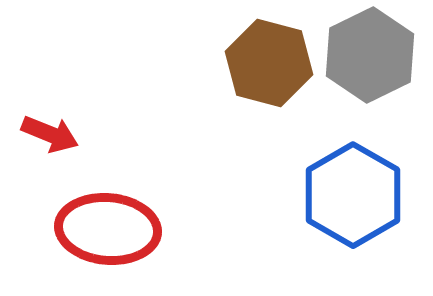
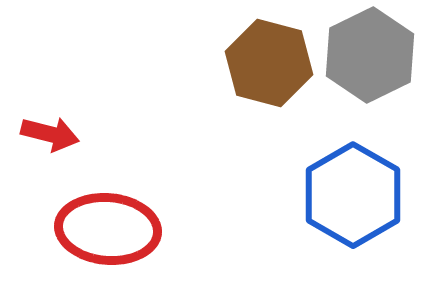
red arrow: rotated 8 degrees counterclockwise
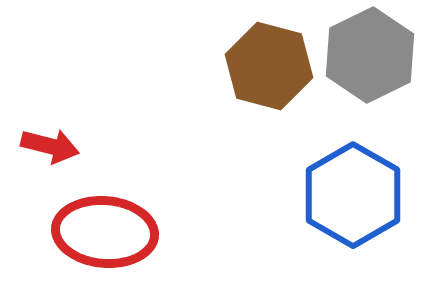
brown hexagon: moved 3 px down
red arrow: moved 12 px down
red ellipse: moved 3 px left, 3 px down
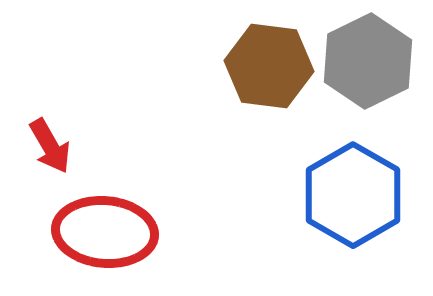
gray hexagon: moved 2 px left, 6 px down
brown hexagon: rotated 8 degrees counterclockwise
red arrow: rotated 46 degrees clockwise
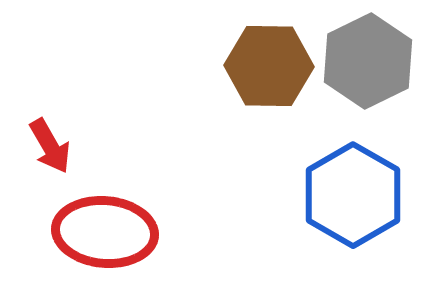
brown hexagon: rotated 6 degrees counterclockwise
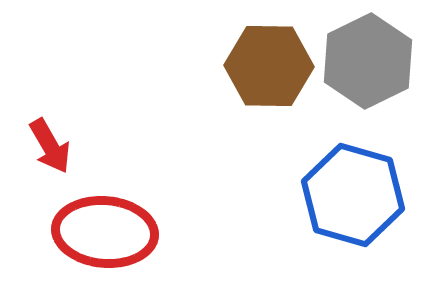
blue hexagon: rotated 14 degrees counterclockwise
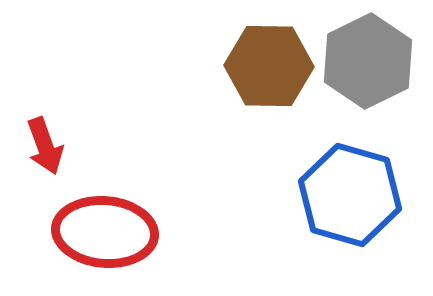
red arrow: moved 5 px left; rotated 10 degrees clockwise
blue hexagon: moved 3 px left
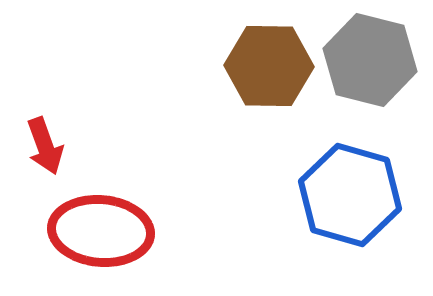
gray hexagon: moved 2 px right, 1 px up; rotated 20 degrees counterclockwise
red ellipse: moved 4 px left, 1 px up
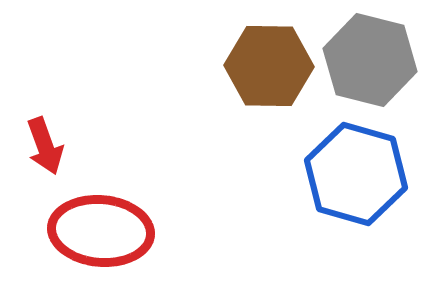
blue hexagon: moved 6 px right, 21 px up
